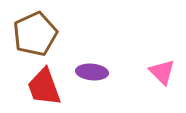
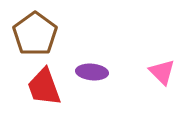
brown pentagon: rotated 12 degrees counterclockwise
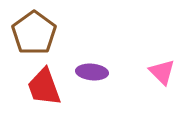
brown pentagon: moved 1 px left, 1 px up
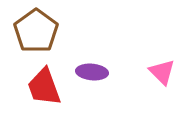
brown pentagon: moved 2 px right, 2 px up
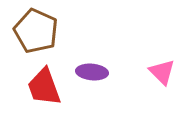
brown pentagon: rotated 12 degrees counterclockwise
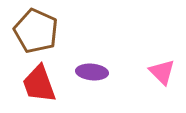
red trapezoid: moved 5 px left, 3 px up
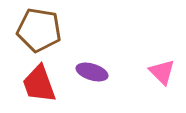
brown pentagon: moved 3 px right, 1 px up; rotated 15 degrees counterclockwise
purple ellipse: rotated 12 degrees clockwise
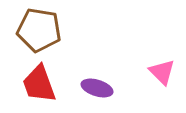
purple ellipse: moved 5 px right, 16 px down
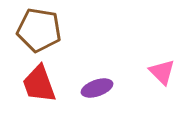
purple ellipse: rotated 36 degrees counterclockwise
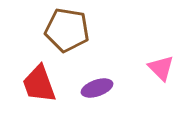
brown pentagon: moved 28 px right
pink triangle: moved 1 px left, 4 px up
